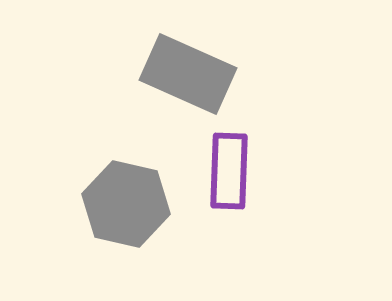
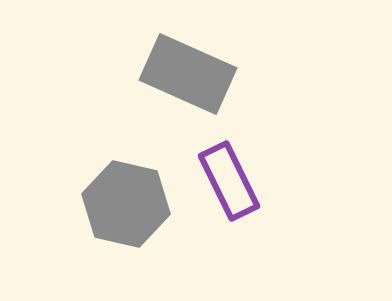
purple rectangle: moved 10 px down; rotated 28 degrees counterclockwise
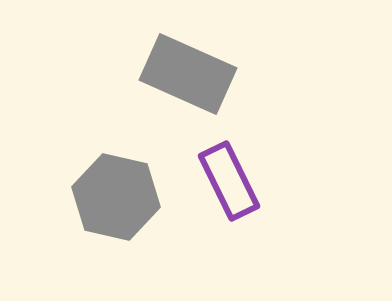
gray hexagon: moved 10 px left, 7 px up
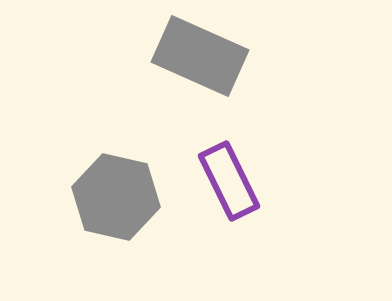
gray rectangle: moved 12 px right, 18 px up
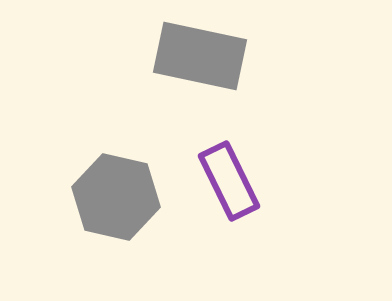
gray rectangle: rotated 12 degrees counterclockwise
